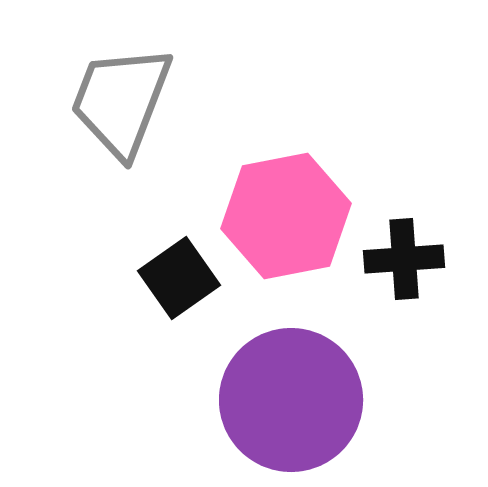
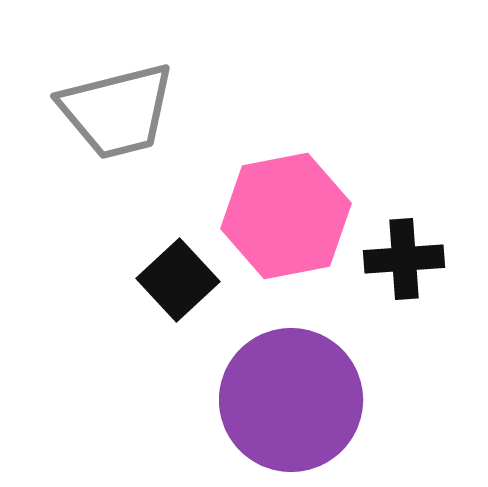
gray trapezoid: moved 4 px left, 10 px down; rotated 125 degrees counterclockwise
black square: moved 1 px left, 2 px down; rotated 8 degrees counterclockwise
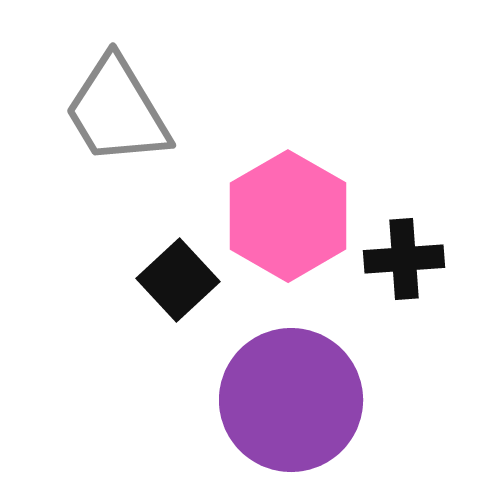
gray trapezoid: rotated 73 degrees clockwise
pink hexagon: moved 2 px right; rotated 19 degrees counterclockwise
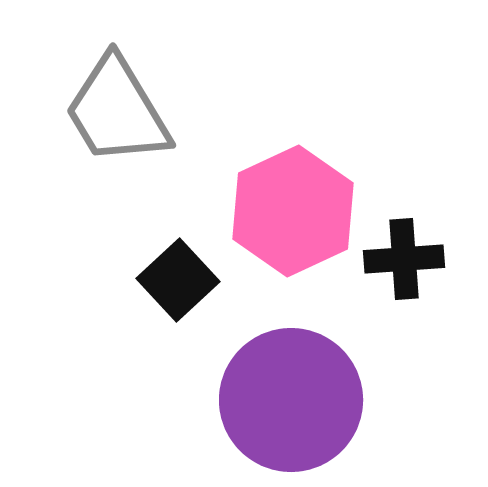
pink hexagon: moved 5 px right, 5 px up; rotated 5 degrees clockwise
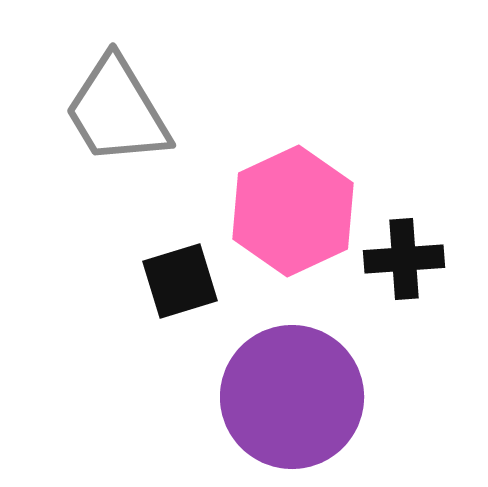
black square: moved 2 px right, 1 px down; rotated 26 degrees clockwise
purple circle: moved 1 px right, 3 px up
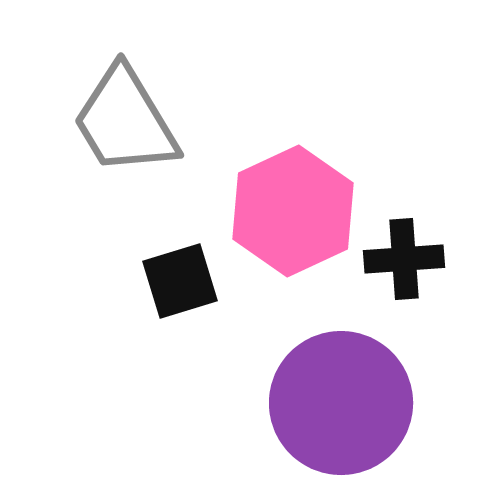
gray trapezoid: moved 8 px right, 10 px down
purple circle: moved 49 px right, 6 px down
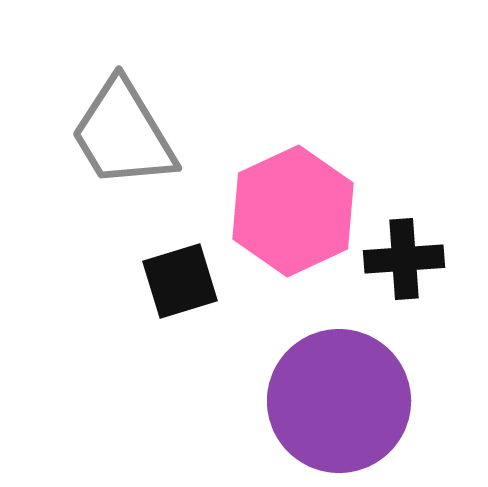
gray trapezoid: moved 2 px left, 13 px down
purple circle: moved 2 px left, 2 px up
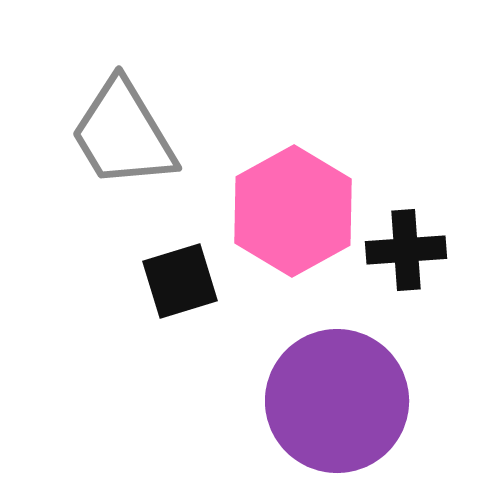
pink hexagon: rotated 4 degrees counterclockwise
black cross: moved 2 px right, 9 px up
purple circle: moved 2 px left
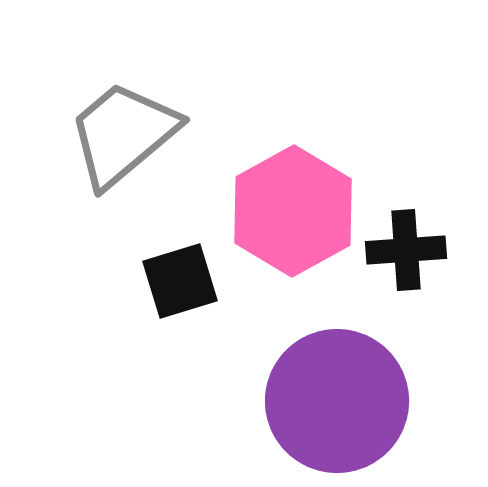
gray trapezoid: rotated 81 degrees clockwise
